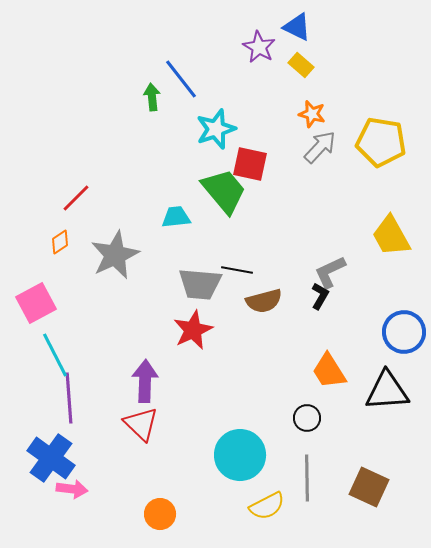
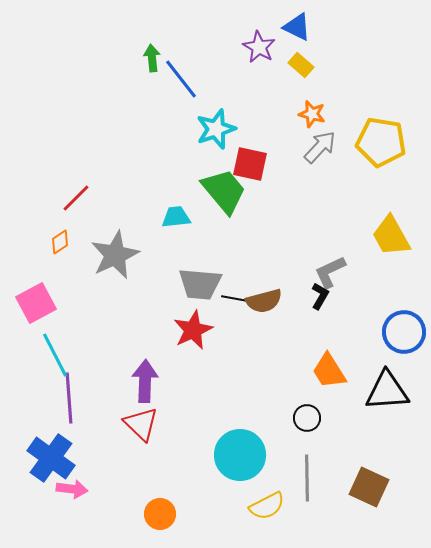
green arrow: moved 39 px up
black line: moved 29 px down
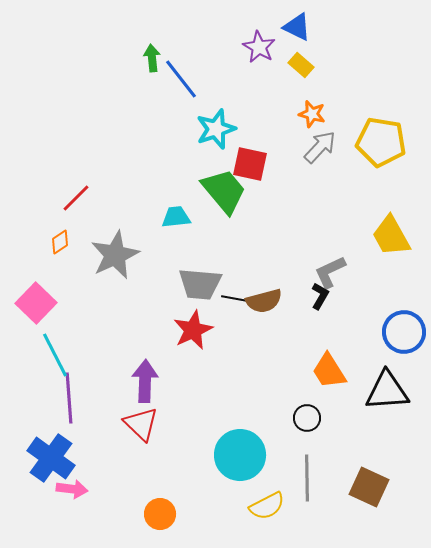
pink square: rotated 18 degrees counterclockwise
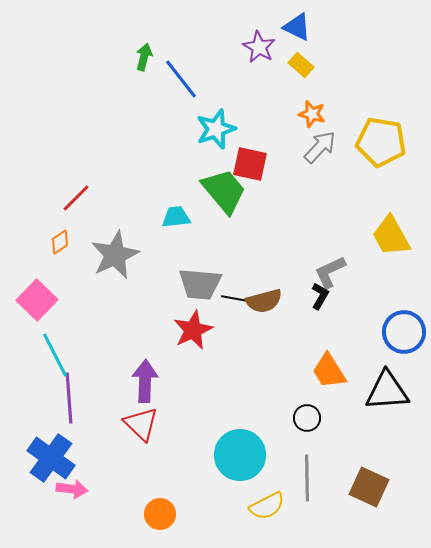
green arrow: moved 8 px left, 1 px up; rotated 20 degrees clockwise
pink square: moved 1 px right, 3 px up
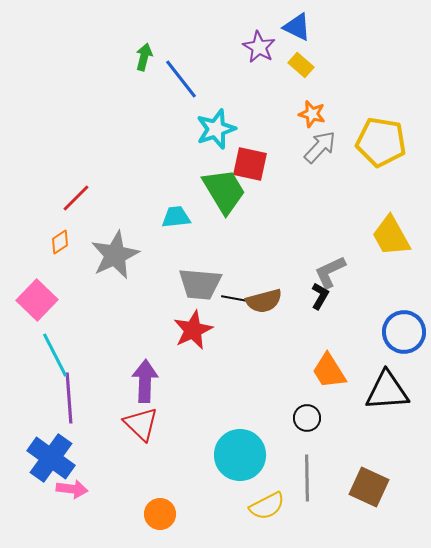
green trapezoid: rotated 9 degrees clockwise
